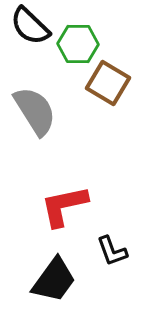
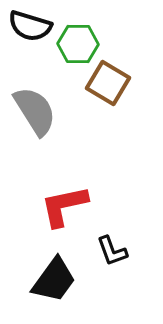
black semicircle: rotated 27 degrees counterclockwise
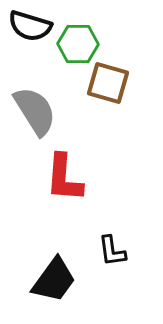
brown square: rotated 15 degrees counterclockwise
red L-shape: moved 28 px up; rotated 74 degrees counterclockwise
black L-shape: rotated 12 degrees clockwise
